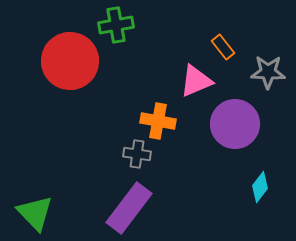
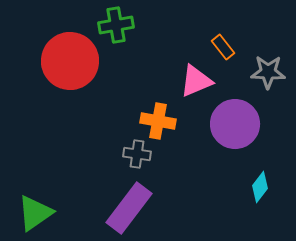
green triangle: rotated 39 degrees clockwise
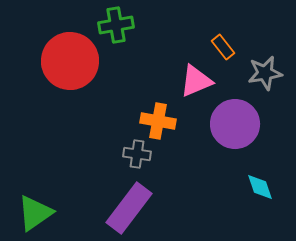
gray star: moved 3 px left, 1 px down; rotated 12 degrees counterclockwise
cyan diamond: rotated 56 degrees counterclockwise
